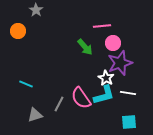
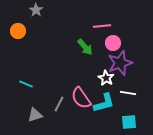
cyan L-shape: moved 8 px down
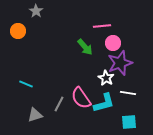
gray star: moved 1 px down
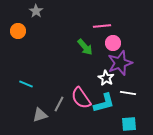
gray triangle: moved 5 px right
cyan square: moved 2 px down
